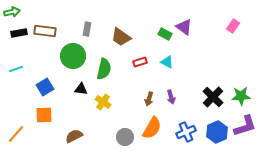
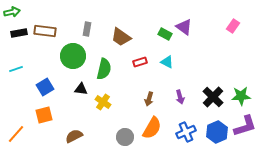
purple arrow: moved 9 px right
orange square: rotated 12 degrees counterclockwise
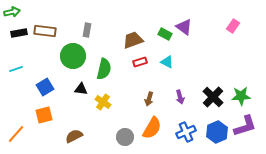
gray rectangle: moved 1 px down
brown trapezoid: moved 12 px right, 3 px down; rotated 125 degrees clockwise
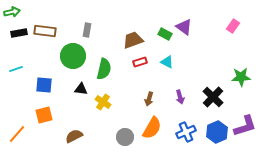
blue square: moved 1 px left, 2 px up; rotated 36 degrees clockwise
green star: moved 19 px up
orange line: moved 1 px right
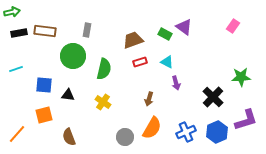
black triangle: moved 13 px left, 6 px down
purple arrow: moved 4 px left, 14 px up
purple L-shape: moved 1 px right, 6 px up
brown semicircle: moved 5 px left, 1 px down; rotated 84 degrees counterclockwise
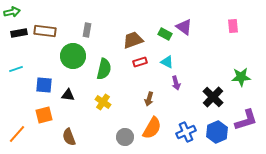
pink rectangle: rotated 40 degrees counterclockwise
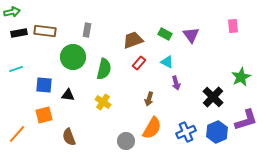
purple triangle: moved 7 px right, 8 px down; rotated 18 degrees clockwise
green circle: moved 1 px down
red rectangle: moved 1 px left, 1 px down; rotated 32 degrees counterclockwise
green star: rotated 24 degrees counterclockwise
gray circle: moved 1 px right, 4 px down
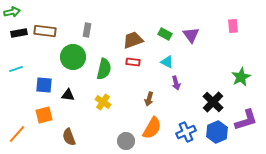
red rectangle: moved 6 px left, 1 px up; rotated 56 degrees clockwise
black cross: moved 5 px down
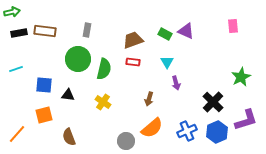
purple triangle: moved 5 px left, 4 px up; rotated 30 degrees counterclockwise
green circle: moved 5 px right, 2 px down
cyan triangle: rotated 32 degrees clockwise
orange semicircle: rotated 20 degrees clockwise
blue cross: moved 1 px right, 1 px up
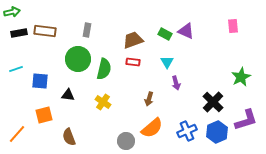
blue square: moved 4 px left, 4 px up
